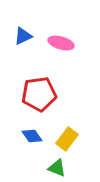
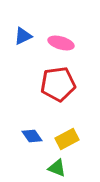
red pentagon: moved 19 px right, 10 px up
yellow rectangle: rotated 25 degrees clockwise
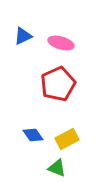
red pentagon: rotated 16 degrees counterclockwise
blue diamond: moved 1 px right, 1 px up
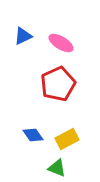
pink ellipse: rotated 15 degrees clockwise
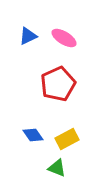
blue triangle: moved 5 px right
pink ellipse: moved 3 px right, 5 px up
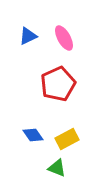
pink ellipse: rotated 30 degrees clockwise
